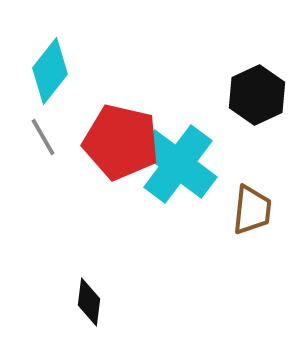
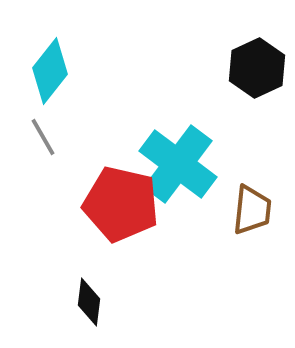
black hexagon: moved 27 px up
red pentagon: moved 62 px down
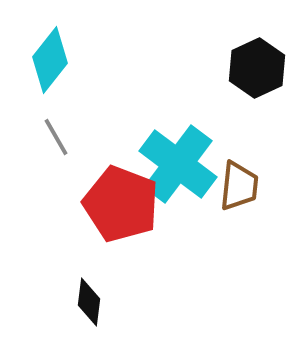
cyan diamond: moved 11 px up
gray line: moved 13 px right
red pentagon: rotated 8 degrees clockwise
brown trapezoid: moved 13 px left, 24 px up
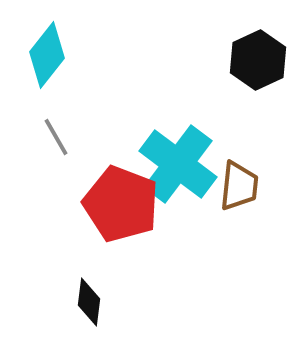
cyan diamond: moved 3 px left, 5 px up
black hexagon: moved 1 px right, 8 px up
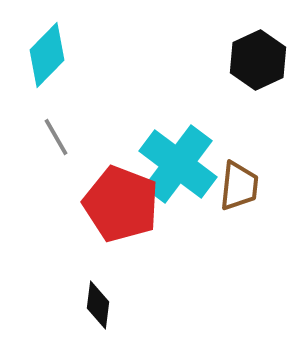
cyan diamond: rotated 6 degrees clockwise
black diamond: moved 9 px right, 3 px down
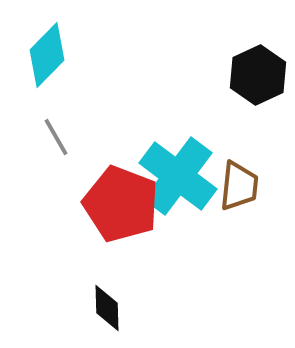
black hexagon: moved 15 px down
cyan cross: moved 12 px down
black diamond: moved 9 px right, 3 px down; rotated 9 degrees counterclockwise
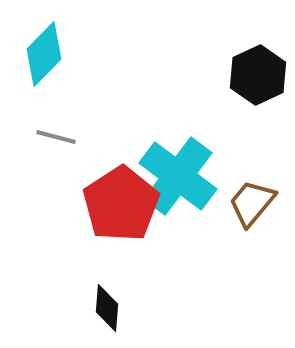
cyan diamond: moved 3 px left, 1 px up
gray line: rotated 45 degrees counterclockwise
brown trapezoid: moved 13 px right, 17 px down; rotated 146 degrees counterclockwise
red pentagon: rotated 18 degrees clockwise
black diamond: rotated 6 degrees clockwise
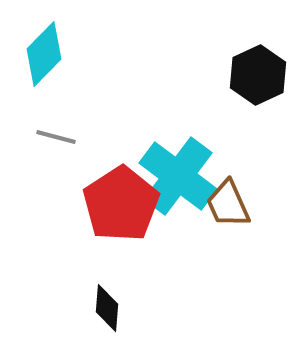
brown trapezoid: moved 24 px left, 1 px down; rotated 64 degrees counterclockwise
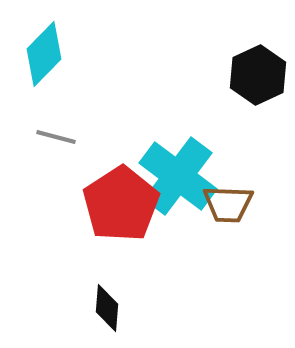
brown trapezoid: rotated 64 degrees counterclockwise
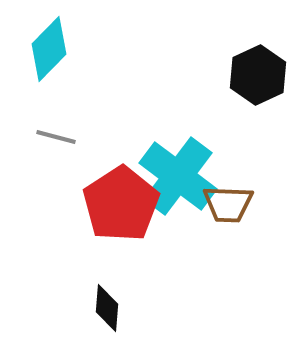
cyan diamond: moved 5 px right, 5 px up
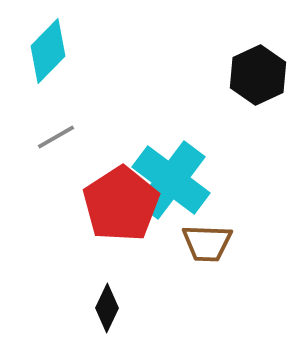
cyan diamond: moved 1 px left, 2 px down
gray line: rotated 45 degrees counterclockwise
cyan cross: moved 7 px left, 4 px down
brown trapezoid: moved 21 px left, 39 px down
black diamond: rotated 21 degrees clockwise
